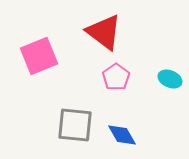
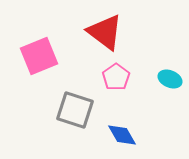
red triangle: moved 1 px right
gray square: moved 15 px up; rotated 12 degrees clockwise
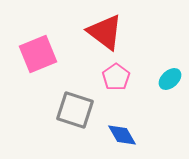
pink square: moved 1 px left, 2 px up
cyan ellipse: rotated 65 degrees counterclockwise
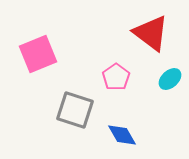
red triangle: moved 46 px right, 1 px down
